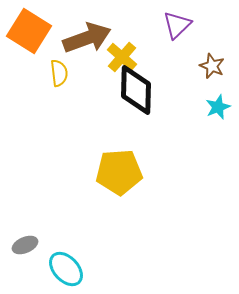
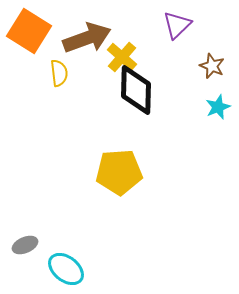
cyan ellipse: rotated 9 degrees counterclockwise
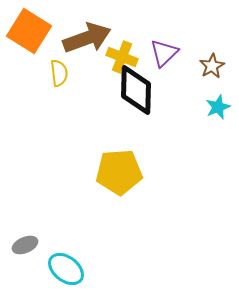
purple triangle: moved 13 px left, 28 px down
yellow cross: rotated 20 degrees counterclockwise
brown star: rotated 20 degrees clockwise
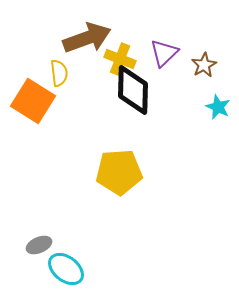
orange square: moved 4 px right, 70 px down
yellow cross: moved 2 px left, 2 px down
brown star: moved 8 px left, 1 px up
black diamond: moved 3 px left
cyan star: rotated 25 degrees counterclockwise
gray ellipse: moved 14 px right
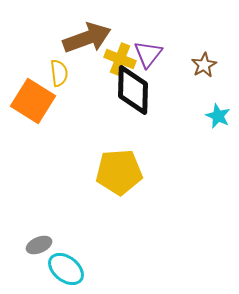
purple triangle: moved 16 px left, 1 px down; rotated 8 degrees counterclockwise
cyan star: moved 9 px down
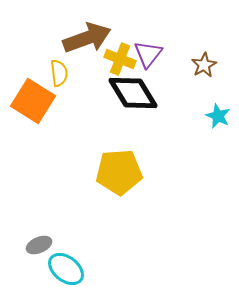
black diamond: moved 3 px down; rotated 33 degrees counterclockwise
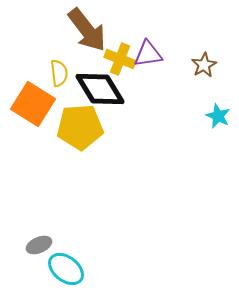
brown arrow: moved 8 px up; rotated 72 degrees clockwise
purple triangle: rotated 44 degrees clockwise
black diamond: moved 33 px left, 4 px up
orange square: moved 3 px down
yellow pentagon: moved 39 px left, 45 px up
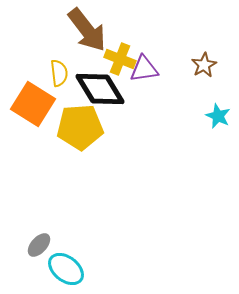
purple triangle: moved 4 px left, 15 px down
gray ellipse: rotated 25 degrees counterclockwise
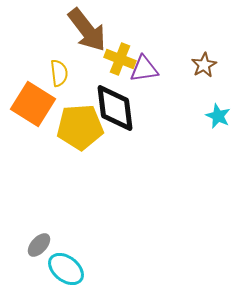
black diamond: moved 15 px right, 19 px down; rotated 24 degrees clockwise
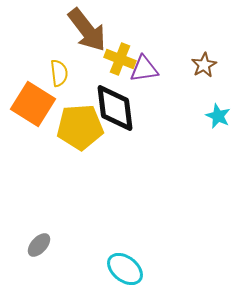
cyan ellipse: moved 59 px right
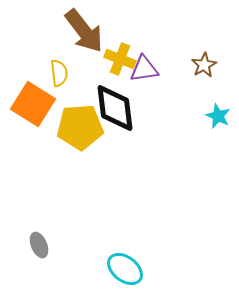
brown arrow: moved 3 px left, 1 px down
gray ellipse: rotated 65 degrees counterclockwise
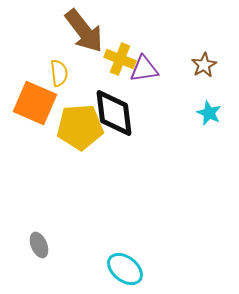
orange square: moved 2 px right, 1 px up; rotated 9 degrees counterclockwise
black diamond: moved 1 px left, 5 px down
cyan star: moved 9 px left, 3 px up
